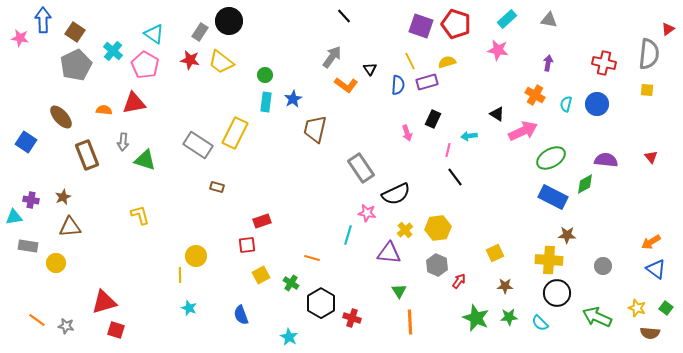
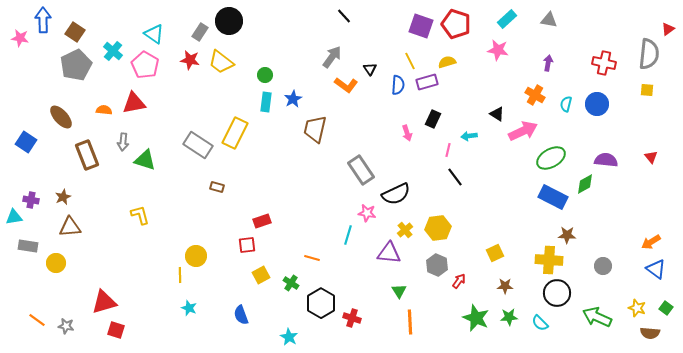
gray rectangle at (361, 168): moved 2 px down
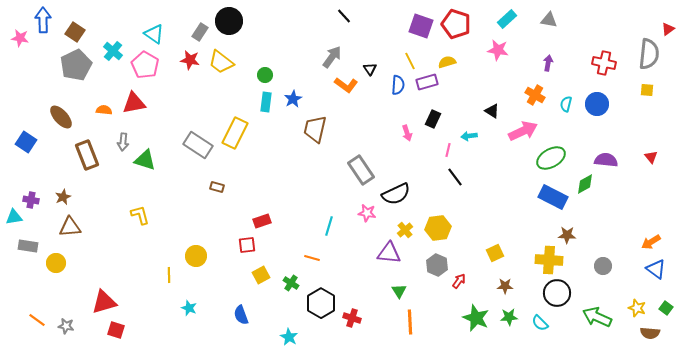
black triangle at (497, 114): moved 5 px left, 3 px up
cyan line at (348, 235): moved 19 px left, 9 px up
yellow line at (180, 275): moved 11 px left
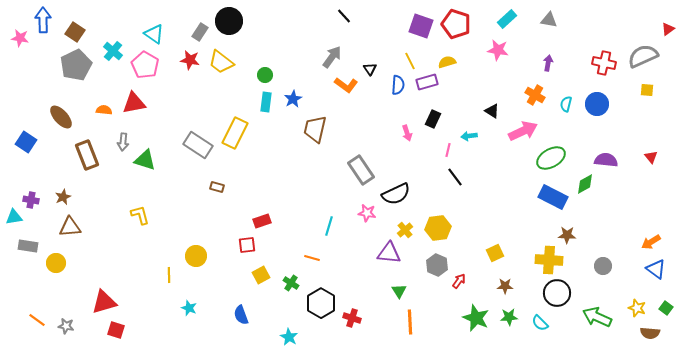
gray semicircle at (649, 54): moved 6 px left, 2 px down; rotated 120 degrees counterclockwise
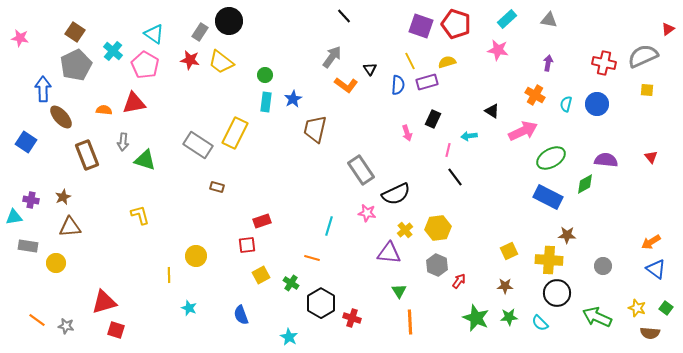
blue arrow at (43, 20): moved 69 px down
blue rectangle at (553, 197): moved 5 px left
yellow square at (495, 253): moved 14 px right, 2 px up
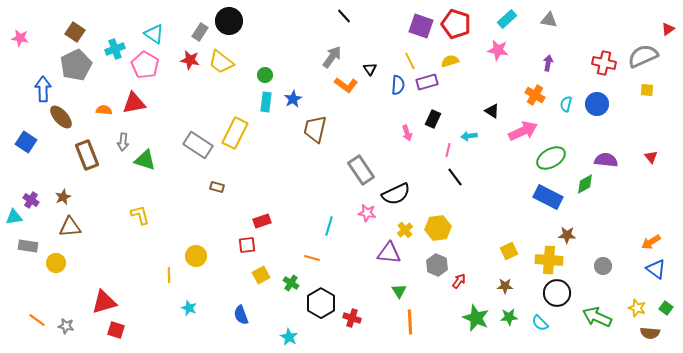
cyan cross at (113, 51): moved 2 px right, 2 px up; rotated 30 degrees clockwise
yellow semicircle at (447, 62): moved 3 px right, 1 px up
purple cross at (31, 200): rotated 21 degrees clockwise
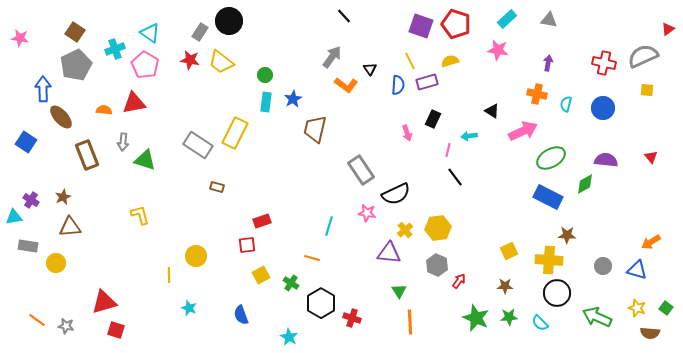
cyan triangle at (154, 34): moved 4 px left, 1 px up
orange cross at (535, 95): moved 2 px right, 1 px up; rotated 18 degrees counterclockwise
blue circle at (597, 104): moved 6 px right, 4 px down
blue triangle at (656, 269): moved 19 px left, 1 px down; rotated 20 degrees counterclockwise
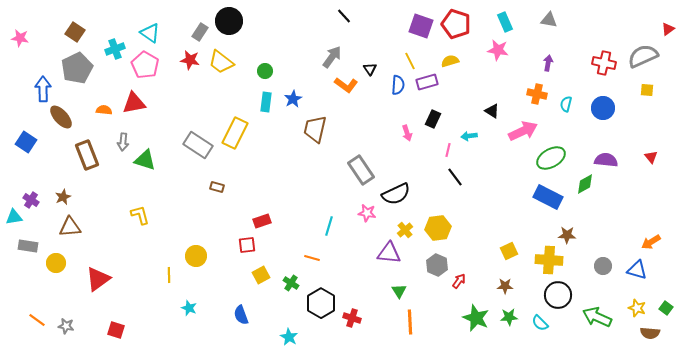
cyan rectangle at (507, 19): moved 2 px left, 3 px down; rotated 72 degrees counterclockwise
gray pentagon at (76, 65): moved 1 px right, 3 px down
green circle at (265, 75): moved 4 px up
black circle at (557, 293): moved 1 px right, 2 px down
red triangle at (104, 302): moved 6 px left, 23 px up; rotated 20 degrees counterclockwise
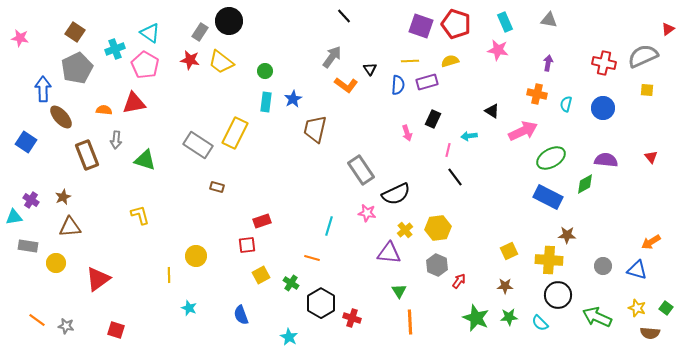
yellow line at (410, 61): rotated 66 degrees counterclockwise
gray arrow at (123, 142): moved 7 px left, 2 px up
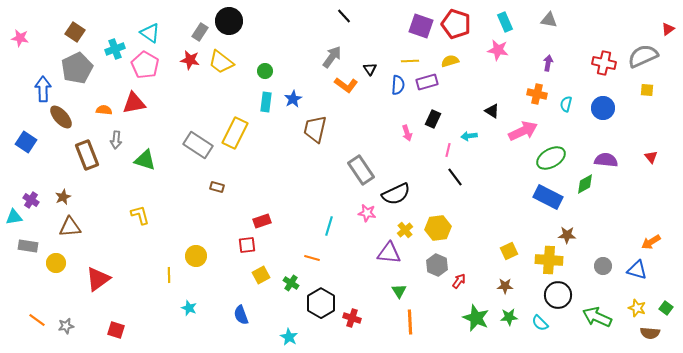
gray star at (66, 326): rotated 21 degrees counterclockwise
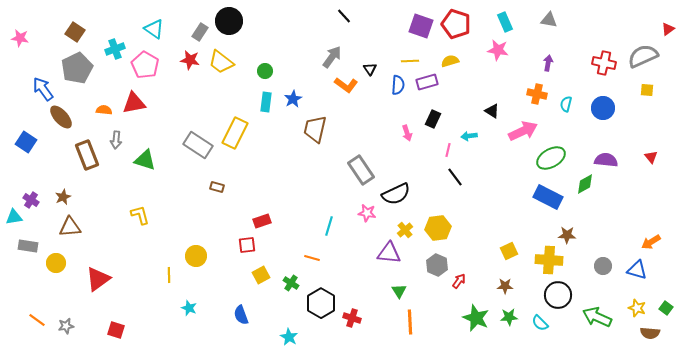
cyan triangle at (150, 33): moved 4 px right, 4 px up
blue arrow at (43, 89): rotated 35 degrees counterclockwise
